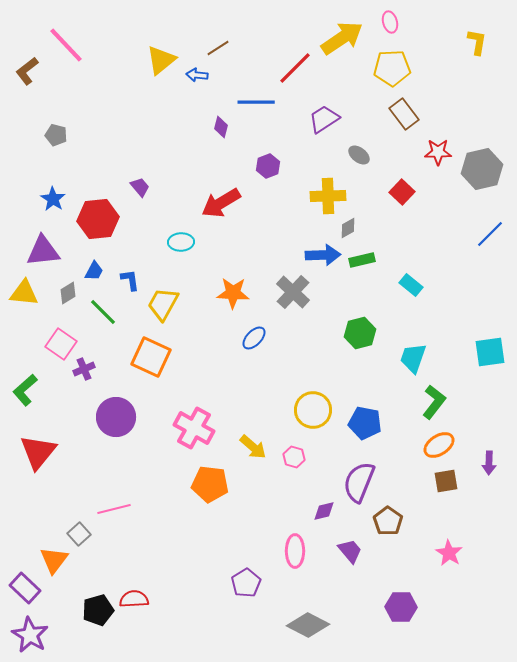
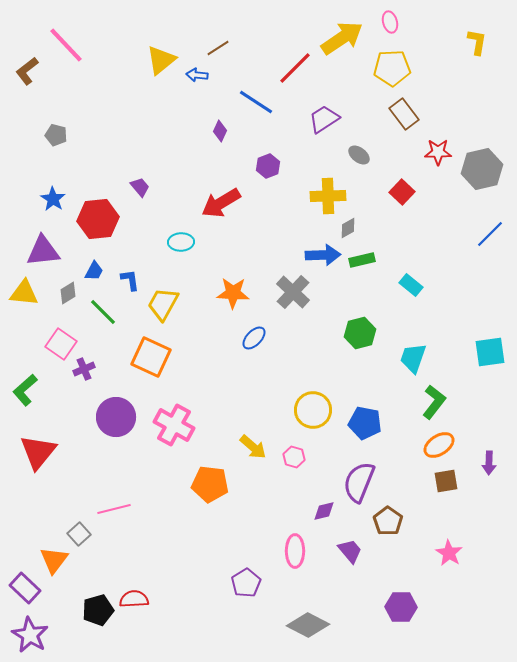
blue line at (256, 102): rotated 33 degrees clockwise
purple diamond at (221, 127): moved 1 px left, 4 px down; rotated 10 degrees clockwise
pink cross at (194, 428): moved 20 px left, 3 px up
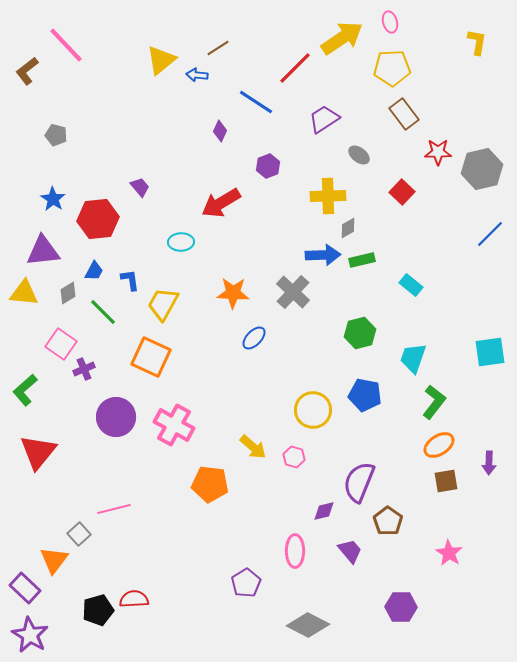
blue pentagon at (365, 423): moved 28 px up
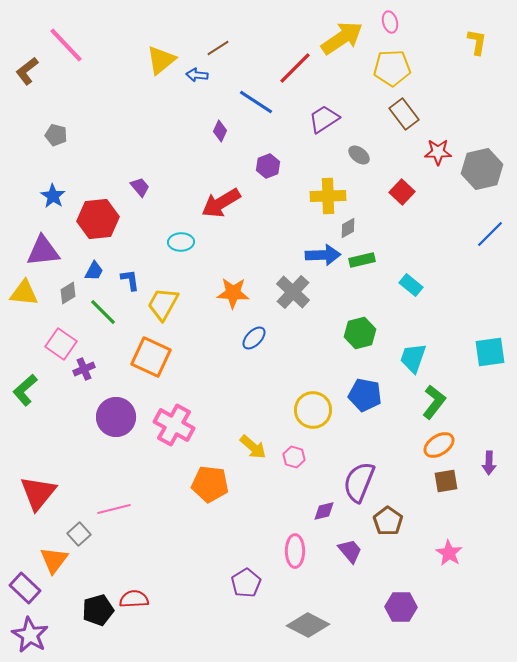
blue star at (53, 199): moved 3 px up
red triangle at (38, 452): moved 41 px down
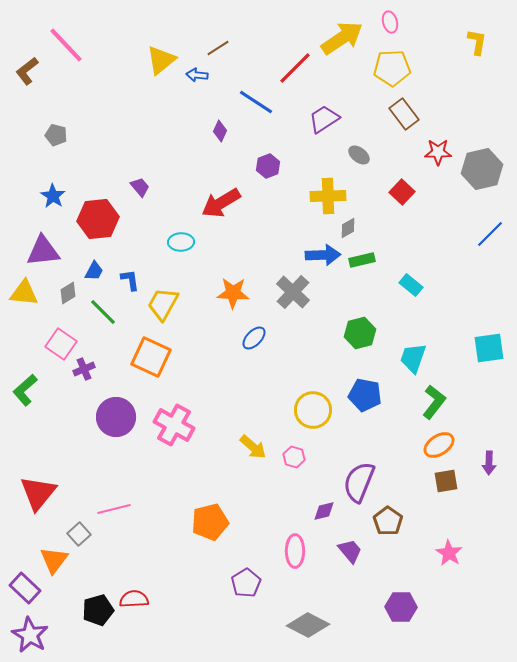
cyan square at (490, 352): moved 1 px left, 4 px up
orange pentagon at (210, 484): moved 38 px down; rotated 21 degrees counterclockwise
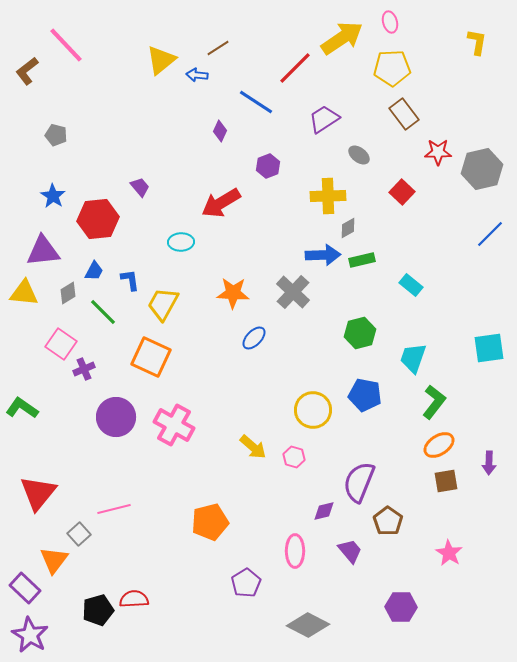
green L-shape at (25, 390): moved 3 px left, 18 px down; rotated 76 degrees clockwise
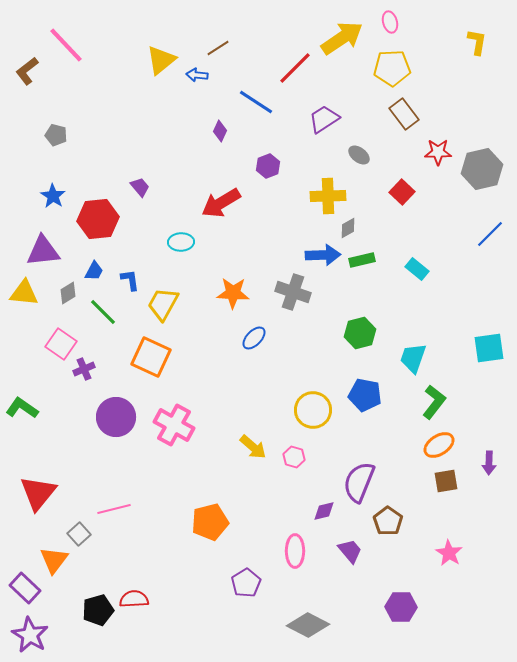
cyan rectangle at (411, 285): moved 6 px right, 16 px up
gray cross at (293, 292): rotated 24 degrees counterclockwise
